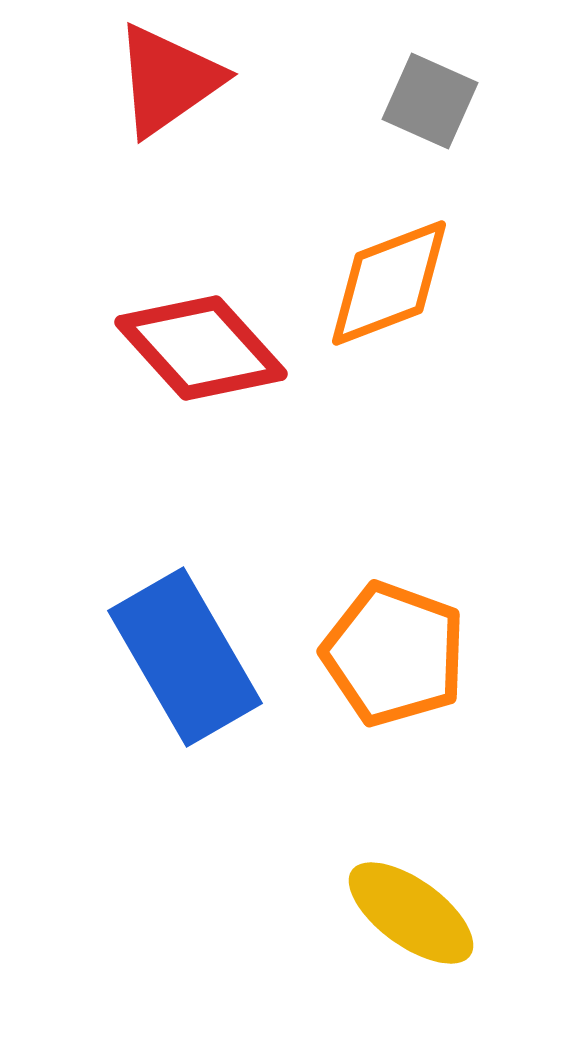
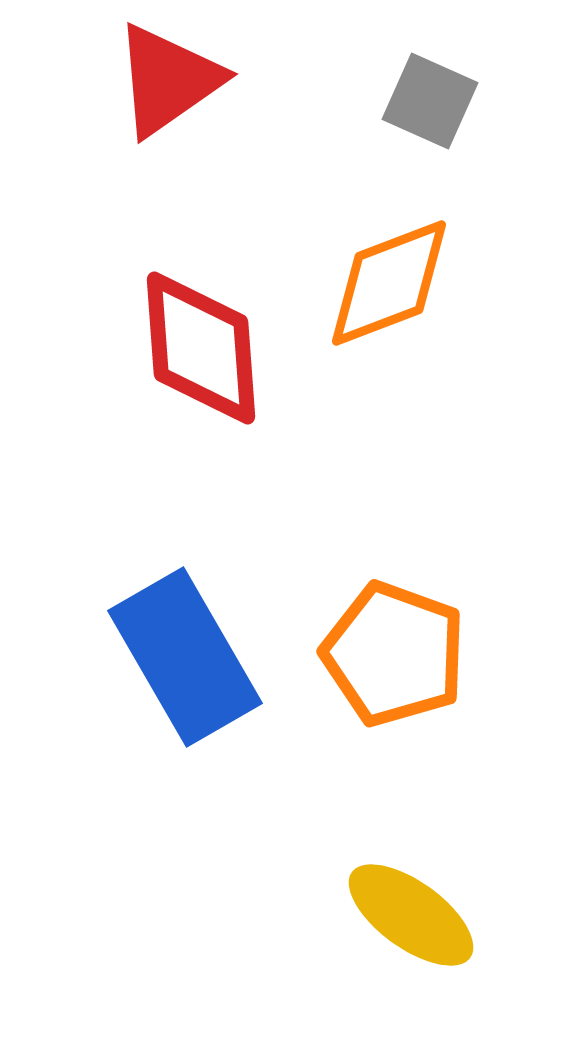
red diamond: rotated 38 degrees clockwise
yellow ellipse: moved 2 px down
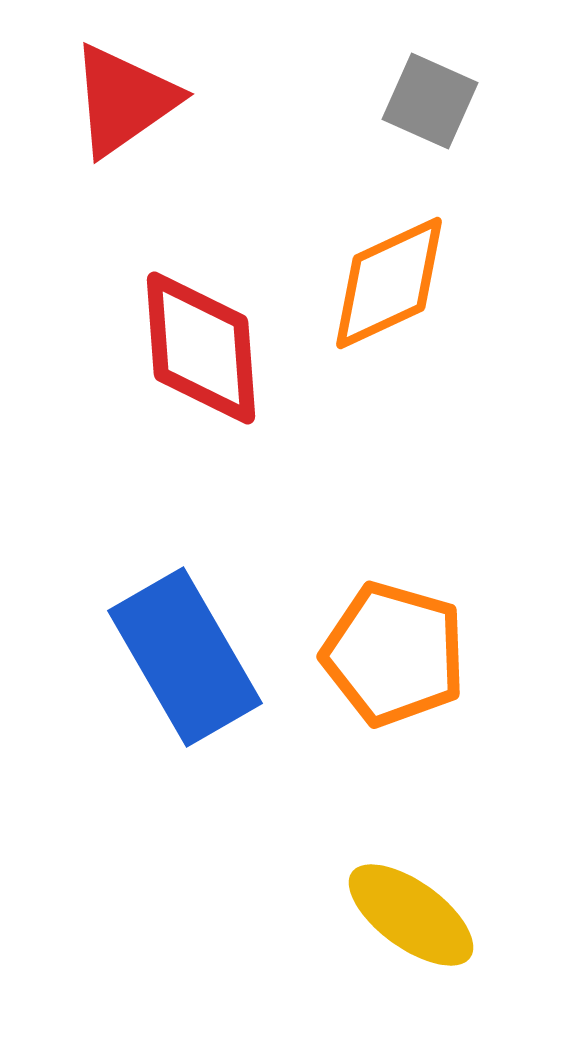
red triangle: moved 44 px left, 20 px down
orange diamond: rotated 4 degrees counterclockwise
orange pentagon: rotated 4 degrees counterclockwise
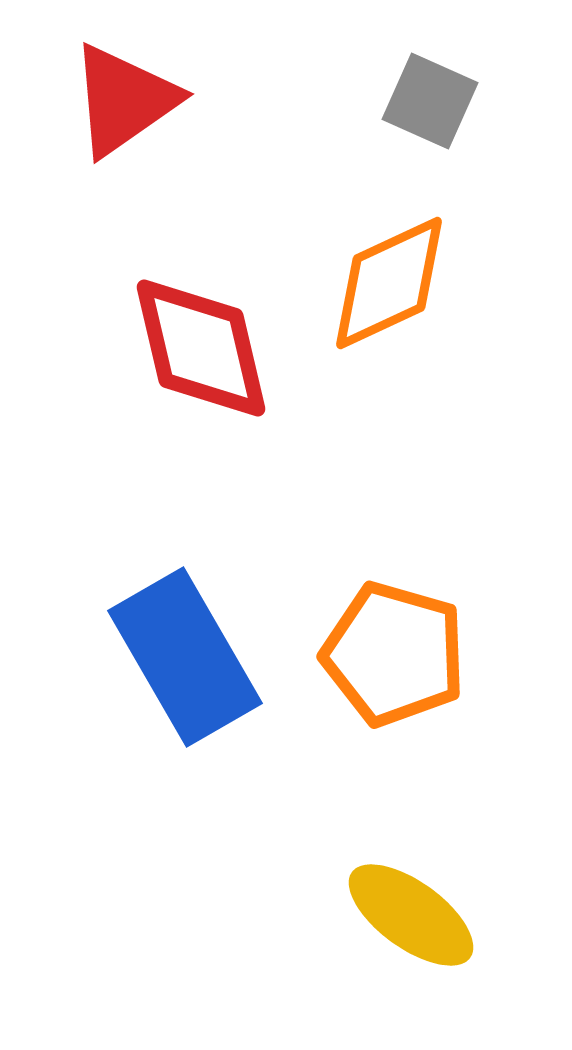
red diamond: rotated 9 degrees counterclockwise
